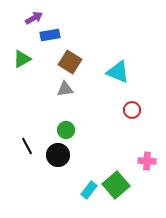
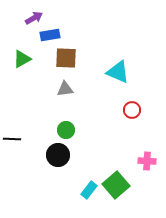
brown square: moved 4 px left, 4 px up; rotated 30 degrees counterclockwise
black line: moved 15 px left, 7 px up; rotated 60 degrees counterclockwise
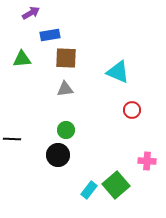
purple arrow: moved 3 px left, 5 px up
green triangle: rotated 24 degrees clockwise
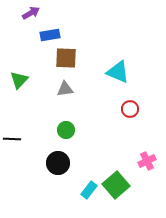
green triangle: moved 3 px left, 21 px down; rotated 42 degrees counterclockwise
red circle: moved 2 px left, 1 px up
black circle: moved 8 px down
pink cross: rotated 30 degrees counterclockwise
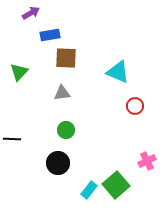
green triangle: moved 8 px up
gray triangle: moved 3 px left, 4 px down
red circle: moved 5 px right, 3 px up
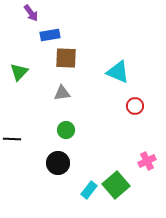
purple arrow: rotated 84 degrees clockwise
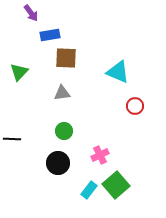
green circle: moved 2 px left, 1 px down
pink cross: moved 47 px left, 6 px up
